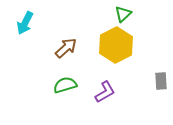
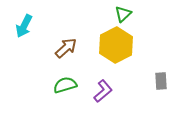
cyan arrow: moved 1 px left, 3 px down
purple L-shape: moved 2 px left, 1 px up; rotated 10 degrees counterclockwise
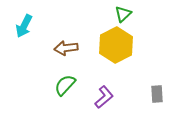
brown arrow: rotated 145 degrees counterclockwise
gray rectangle: moved 4 px left, 13 px down
green semicircle: rotated 30 degrees counterclockwise
purple L-shape: moved 1 px right, 6 px down
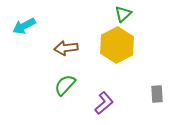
cyan arrow: rotated 35 degrees clockwise
yellow hexagon: moved 1 px right
purple L-shape: moved 6 px down
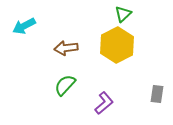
gray rectangle: rotated 12 degrees clockwise
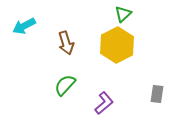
brown arrow: moved 5 px up; rotated 100 degrees counterclockwise
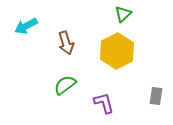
cyan arrow: moved 2 px right
yellow hexagon: moved 6 px down
green semicircle: rotated 10 degrees clockwise
gray rectangle: moved 1 px left, 2 px down
purple L-shape: rotated 65 degrees counterclockwise
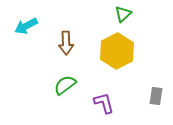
brown arrow: rotated 15 degrees clockwise
